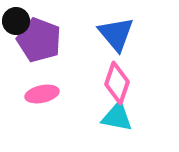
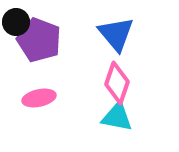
black circle: moved 1 px down
pink ellipse: moved 3 px left, 4 px down
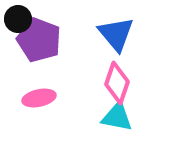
black circle: moved 2 px right, 3 px up
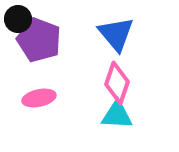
cyan triangle: moved 2 px up; rotated 8 degrees counterclockwise
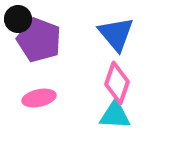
cyan triangle: moved 2 px left
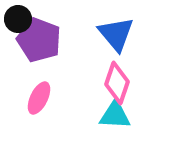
pink ellipse: rotated 52 degrees counterclockwise
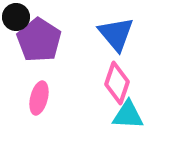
black circle: moved 2 px left, 2 px up
purple pentagon: rotated 12 degrees clockwise
pink ellipse: rotated 12 degrees counterclockwise
cyan triangle: moved 13 px right
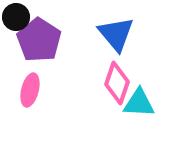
pink ellipse: moved 9 px left, 8 px up
cyan triangle: moved 11 px right, 12 px up
